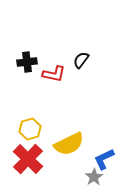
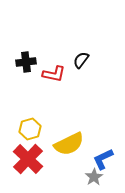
black cross: moved 1 px left
blue L-shape: moved 1 px left
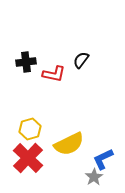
red cross: moved 1 px up
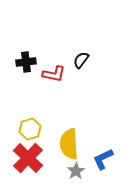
yellow semicircle: rotated 112 degrees clockwise
gray star: moved 18 px left, 6 px up
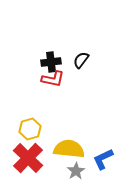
black cross: moved 25 px right
red L-shape: moved 1 px left, 5 px down
yellow semicircle: moved 5 px down; rotated 100 degrees clockwise
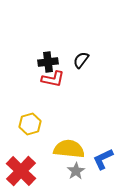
black cross: moved 3 px left
yellow hexagon: moved 5 px up
red cross: moved 7 px left, 13 px down
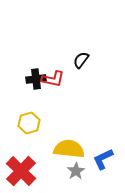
black cross: moved 12 px left, 17 px down
yellow hexagon: moved 1 px left, 1 px up
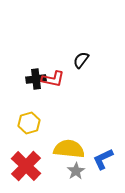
red cross: moved 5 px right, 5 px up
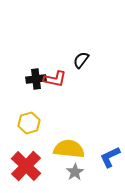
red L-shape: moved 2 px right
blue L-shape: moved 7 px right, 2 px up
gray star: moved 1 px left, 1 px down
